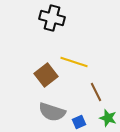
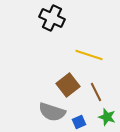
black cross: rotated 10 degrees clockwise
yellow line: moved 15 px right, 7 px up
brown square: moved 22 px right, 10 px down
green star: moved 1 px left, 1 px up
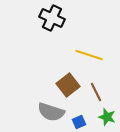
gray semicircle: moved 1 px left
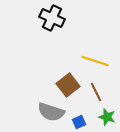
yellow line: moved 6 px right, 6 px down
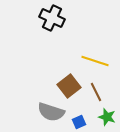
brown square: moved 1 px right, 1 px down
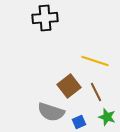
black cross: moved 7 px left; rotated 30 degrees counterclockwise
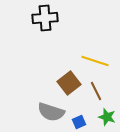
brown square: moved 3 px up
brown line: moved 1 px up
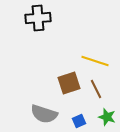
black cross: moved 7 px left
brown square: rotated 20 degrees clockwise
brown line: moved 2 px up
gray semicircle: moved 7 px left, 2 px down
blue square: moved 1 px up
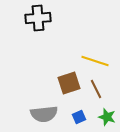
gray semicircle: rotated 24 degrees counterclockwise
blue square: moved 4 px up
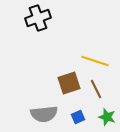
black cross: rotated 15 degrees counterclockwise
blue square: moved 1 px left
